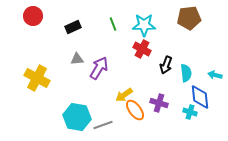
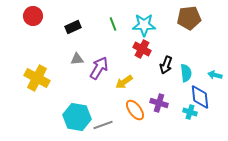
yellow arrow: moved 13 px up
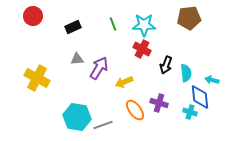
cyan arrow: moved 3 px left, 5 px down
yellow arrow: rotated 12 degrees clockwise
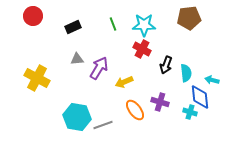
purple cross: moved 1 px right, 1 px up
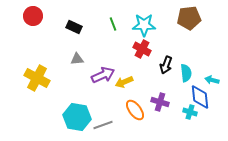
black rectangle: moved 1 px right; rotated 49 degrees clockwise
purple arrow: moved 4 px right, 7 px down; rotated 35 degrees clockwise
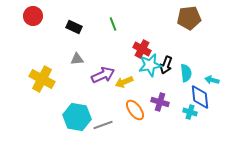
cyan star: moved 6 px right, 40 px down; rotated 10 degrees counterclockwise
yellow cross: moved 5 px right, 1 px down
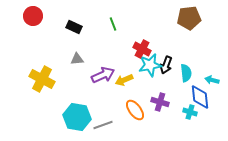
yellow arrow: moved 2 px up
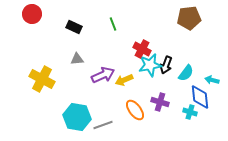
red circle: moved 1 px left, 2 px up
cyan semicircle: rotated 42 degrees clockwise
